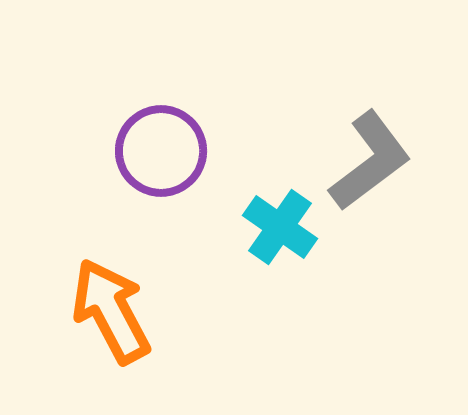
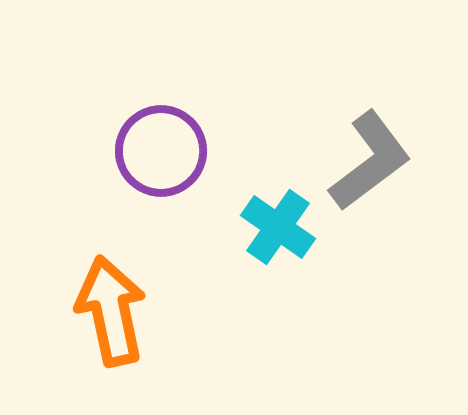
cyan cross: moved 2 px left
orange arrow: rotated 16 degrees clockwise
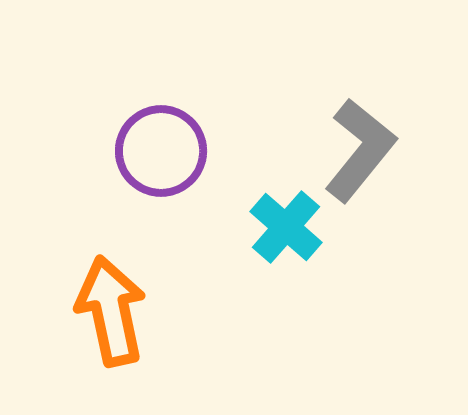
gray L-shape: moved 10 px left, 11 px up; rotated 14 degrees counterclockwise
cyan cross: moved 8 px right; rotated 6 degrees clockwise
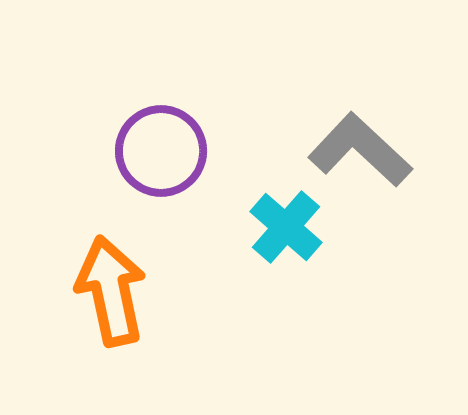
gray L-shape: rotated 86 degrees counterclockwise
orange arrow: moved 20 px up
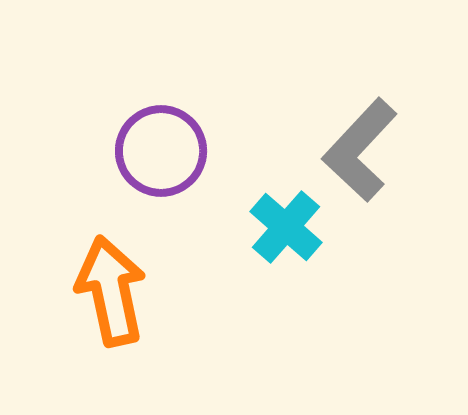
gray L-shape: rotated 90 degrees counterclockwise
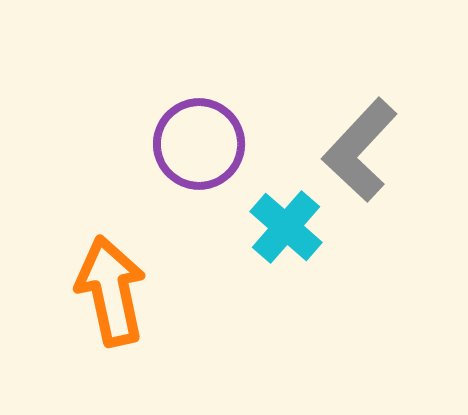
purple circle: moved 38 px right, 7 px up
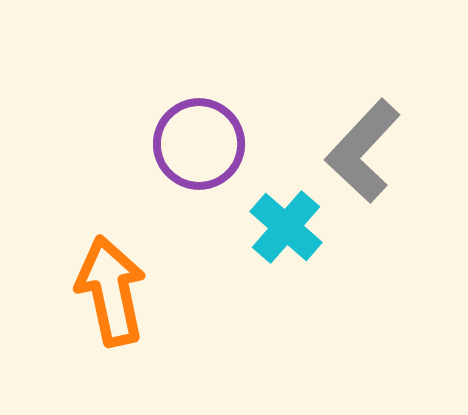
gray L-shape: moved 3 px right, 1 px down
